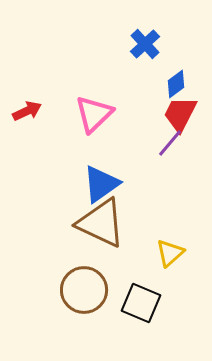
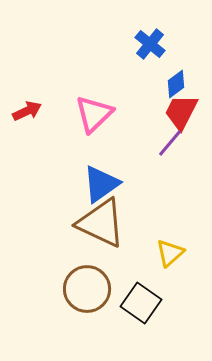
blue cross: moved 5 px right; rotated 8 degrees counterclockwise
red trapezoid: moved 1 px right, 2 px up
brown circle: moved 3 px right, 1 px up
black square: rotated 12 degrees clockwise
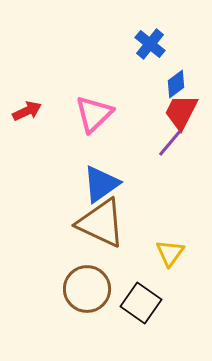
yellow triangle: rotated 12 degrees counterclockwise
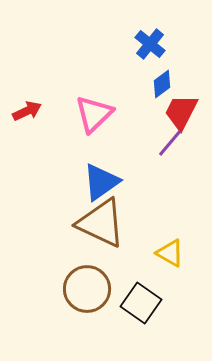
blue diamond: moved 14 px left
blue triangle: moved 2 px up
yellow triangle: rotated 36 degrees counterclockwise
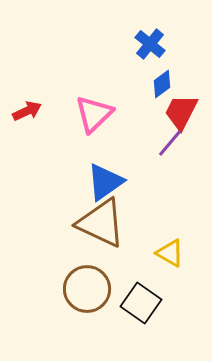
blue triangle: moved 4 px right
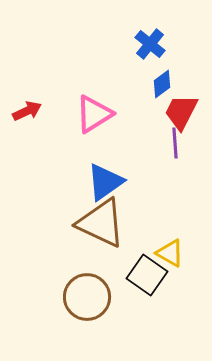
pink triangle: rotated 12 degrees clockwise
purple line: moved 5 px right; rotated 44 degrees counterclockwise
brown circle: moved 8 px down
black square: moved 6 px right, 28 px up
